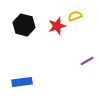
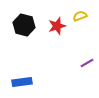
yellow semicircle: moved 5 px right
purple line: moved 2 px down
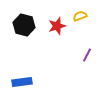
purple line: moved 8 px up; rotated 32 degrees counterclockwise
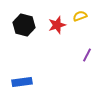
red star: moved 1 px up
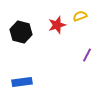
black hexagon: moved 3 px left, 7 px down
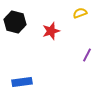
yellow semicircle: moved 3 px up
red star: moved 6 px left, 6 px down
black hexagon: moved 6 px left, 10 px up
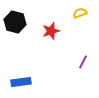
purple line: moved 4 px left, 7 px down
blue rectangle: moved 1 px left
